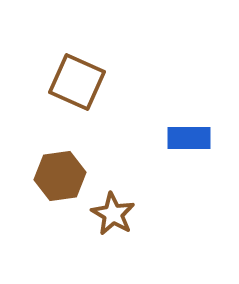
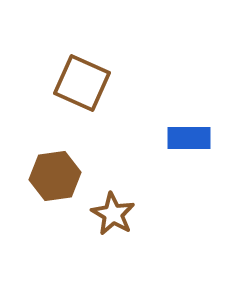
brown square: moved 5 px right, 1 px down
brown hexagon: moved 5 px left
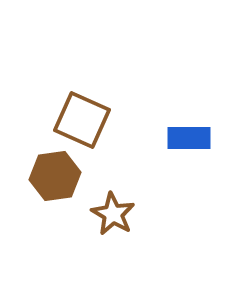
brown square: moved 37 px down
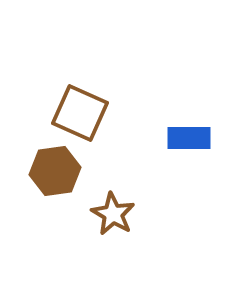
brown square: moved 2 px left, 7 px up
brown hexagon: moved 5 px up
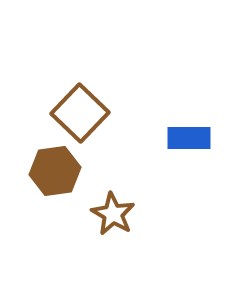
brown square: rotated 20 degrees clockwise
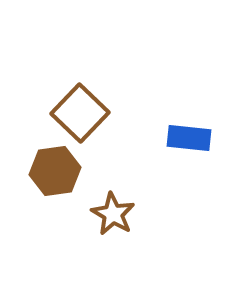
blue rectangle: rotated 6 degrees clockwise
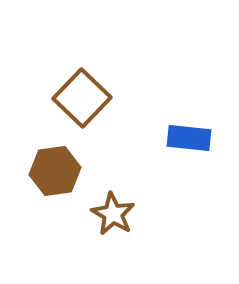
brown square: moved 2 px right, 15 px up
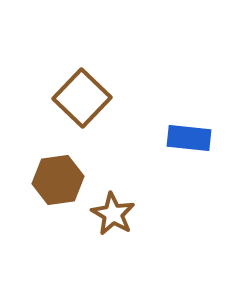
brown hexagon: moved 3 px right, 9 px down
